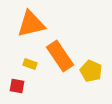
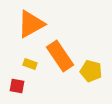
orange triangle: rotated 16 degrees counterclockwise
yellow pentagon: rotated 10 degrees counterclockwise
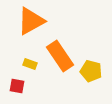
orange triangle: moved 3 px up
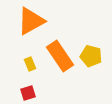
yellow rectangle: rotated 48 degrees clockwise
yellow pentagon: moved 15 px up
red square: moved 11 px right, 7 px down; rotated 28 degrees counterclockwise
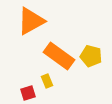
orange rectangle: moved 1 px left; rotated 20 degrees counterclockwise
yellow rectangle: moved 17 px right, 17 px down
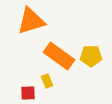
orange triangle: rotated 12 degrees clockwise
yellow pentagon: rotated 15 degrees counterclockwise
red square: rotated 14 degrees clockwise
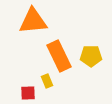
orange triangle: moved 2 px right; rotated 12 degrees clockwise
orange rectangle: rotated 28 degrees clockwise
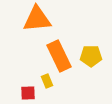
orange triangle: moved 4 px right, 2 px up
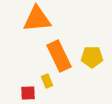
yellow pentagon: moved 1 px right, 1 px down
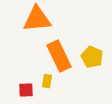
yellow pentagon: rotated 25 degrees clockwise
yellow rectangle: rotated 32 degrees clockwise
red square: moved 2 px left, 3 px up
